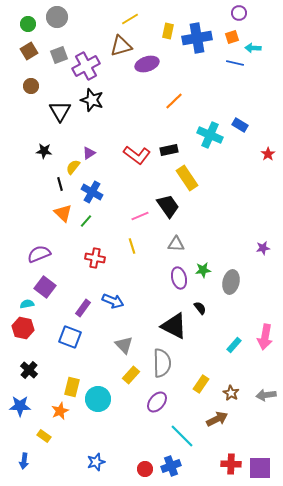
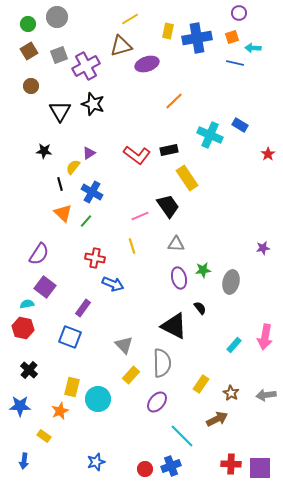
black star at (92, 100): moved 1 px right, 4 px down
purple semicircle at (39, 254): rotated 145 degrees clockwise
blue arrow at (113, 301): moved 17 px up
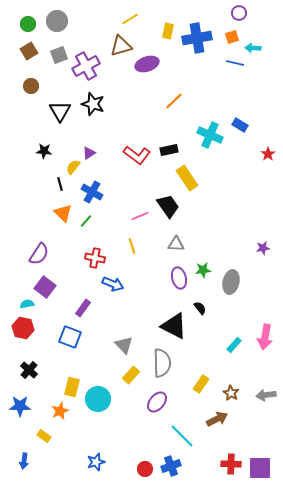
gray circle at (57, 17): moved 4 px down
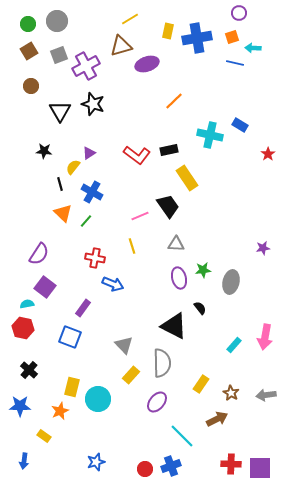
cyan cross at (210, 135): rotated 10 degrees counterclockwise
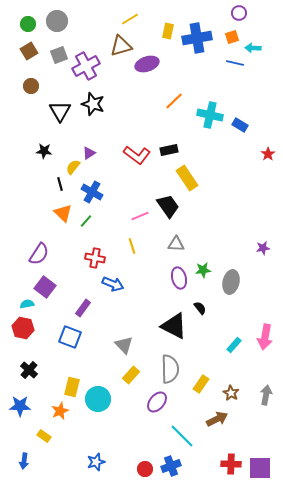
cyan cross at (210, 135): moved 20 px up
gray semicircle at (162, 363): moved 8 px right, 6 px down
gray arrow at (266, 395): rotated 108 degrees clockwise
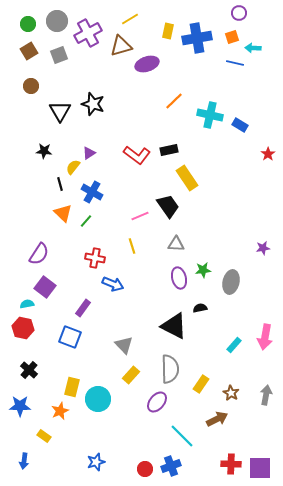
purple cross at (86, 66): moved 2 px right, 33 px up
black semicircle at (200, 308): rotated 64 degrees counterclockwise
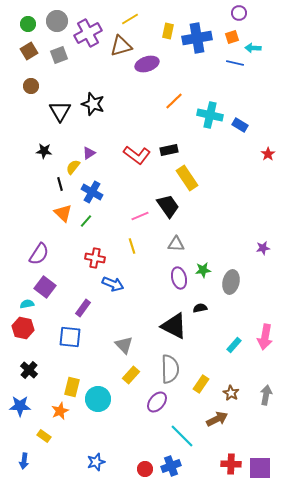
blue square at (70, 337): rotated 15 degrees counterclockwise
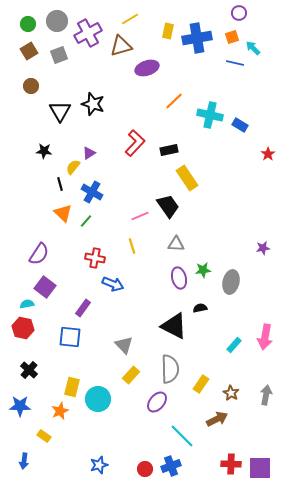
cyan arrow at (253, 48): rotated 42 degrees clockwise
purple ellipse at (147, 64): moved 4 px down
red L-shape at (137, 155): moved 2 px left, 12 px up; rotated 84 degrees counterclockwise
blue star at (96, 462): moved 3 px right, 3 px down
